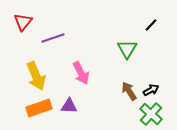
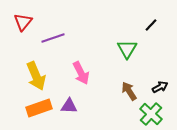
black arrow: moved 9 px right, 3 px up
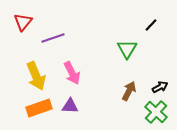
pink arrow: moved 9 px left
brown arrow: rotated 60 degrees clockwise
purple triangle: moved 1 px right
green cross: moved 5 px right, 2 px up
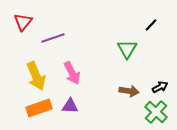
brown arrow: rotated 72 degrees clockwise
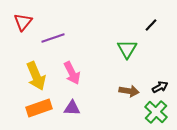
purple triangle: moved 2 px right, 2 px down
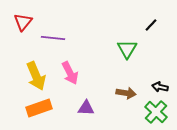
purple line: rotated 25 degrees clockwise
pink arrow: moved 2 px left
black arrow: rotated 140 degrees counterclockwise
brown arrow: moved 3 px left, 2 px down
purple triangle: moved 14 px right
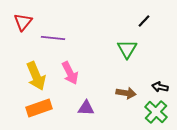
black line: moved 7 px left, 4 px up
